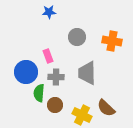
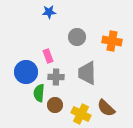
yellow cross: moved 1 px left, 1 px up
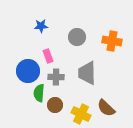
blue star: moved 8 px left, 14 px down
blue circle: moved 2 px right, 1 px up
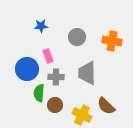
blue circle: moved 1 px left, 2 px up
brown semicircle: moved 2 px up
yellow cross: moved 1 px right, 1 px down
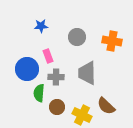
brown circle: moved 2 px right, 2 px down
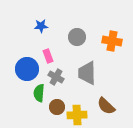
gray cross: rotated 28 degrees clockwise
yellow cross: moved 5 px left; rotated 30 degrees counterclockwise
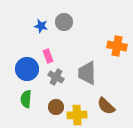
blue star: rotated 16 degrees clockwise
gray circle: moved 13 px left, 15 px up
orange cross: moved 5 px right, 5 px down
green semicircle: moved 13 px left, 6 px down
brown circle: moved 1 px left
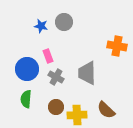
brown semicircle: moved 4 px down
